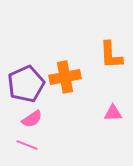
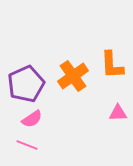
orange L-shape: moved 1 px right, 10 px down
orange cross: moved 8 px right, 1 px up; rotated 24 degrees counterclockwise
pink triangle: moved 5 px right
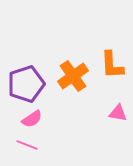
purple pentagon: rotated 6 degrees clockwise
pink triangle: rotated 12 degrees clockwise
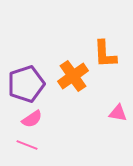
orange L-shape: moved 7 px left, 11 px up
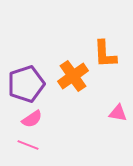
pink line: moved 1 px right
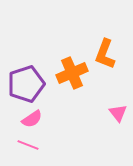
orange L-shape: rotated 24 degrees clockwise
orange cross: moved 1 px left, 3 px up; rotated 12 degrees clockwise
pink triangle: rotated 42 degrees clockwise
